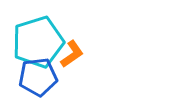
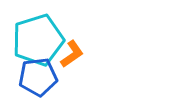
cyan pentagon: moved 2 px up
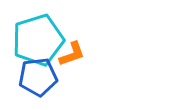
orange L-shape: rotated 16 degrees clockwise
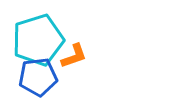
orange L-shape: moved 2 px right, 2 px down
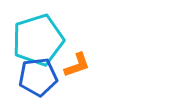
orange L-shape: moved 3 px right, 9 px down
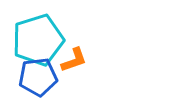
orange L-shape: moved 3 px left, 5 px up
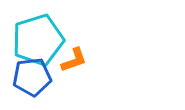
blue pentagon: moved 6 px left
